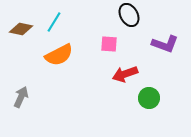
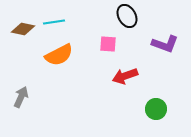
black ellipse: moved 2 px left, 1 px down
cyan line: rotated 50 degrees clockwise
brown diamond: moved 2 px right
pink square: moved 1 px left
red arrow: moved 2 px down
green circle: moved 7 px right, 11 px down
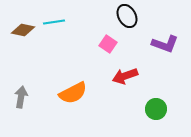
brown diamond: moved 1 px down
pink square: rotated 30 degrees clockwise
orange semicircle: moved 14 px right, 38 px down
gray arrow: rotated 15 degrees counterclockwise
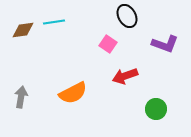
brown diamond: rotated 20 degrees counterclockwise
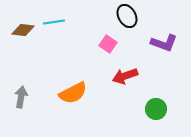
brown diamond: rotated 15 degrees clockwise
purple L-shape: moved 1 px left, 1 px up
